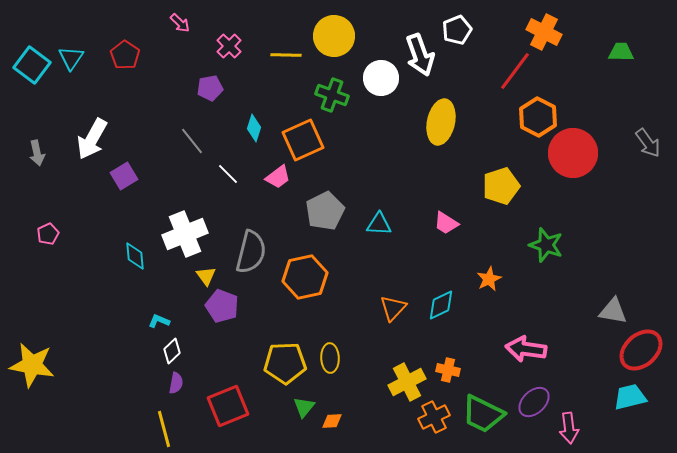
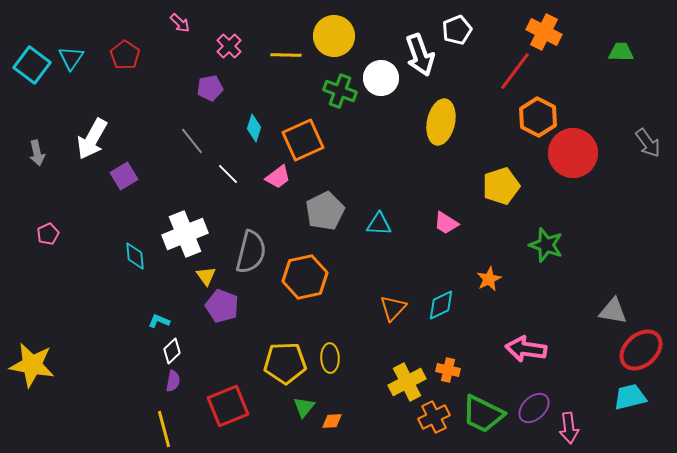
green cross at (332, 95): moved 8 px right, 4 px up
purple semicircle at (176, 383): moved 3 px left, 2 px up
purple ellipse at (534, 402): moved 6 px down
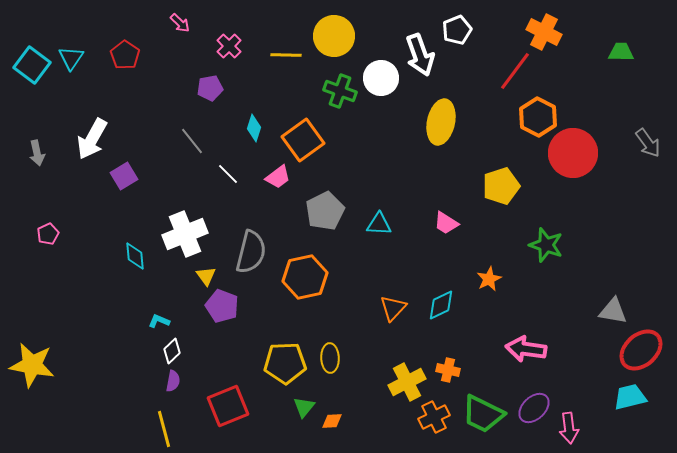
orange square at (303, 140): rotated 12 degrees counterclockwise
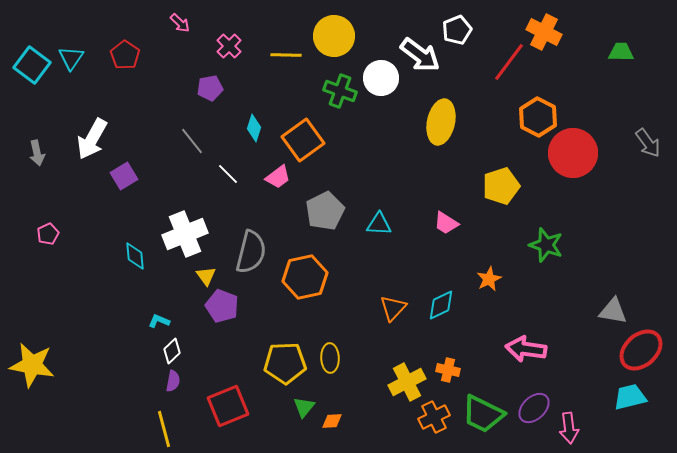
white arrow at (420, 55): rotated 33 degrees counterclockwise
red line at (515, 71): moved 6 px left, 9 px up
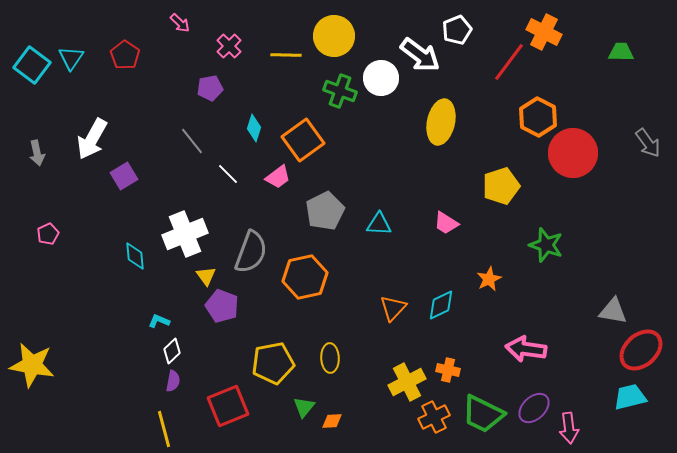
gray semicircle at (251, 252): rotated 6 degrees clockwise
yellow pentagon at (285, 363): moved 12 px left; rotated 9 degrees counterclockwise
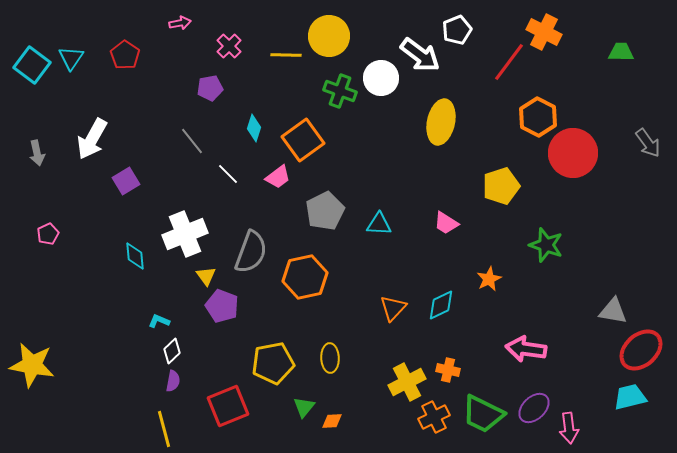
pink arrow at (180, 23): rotated 55 degrees counterclockwise
yellow circle at (334, 36): moved 5 px left
purple square at (124, 176): moved 2 px right, 5 px down
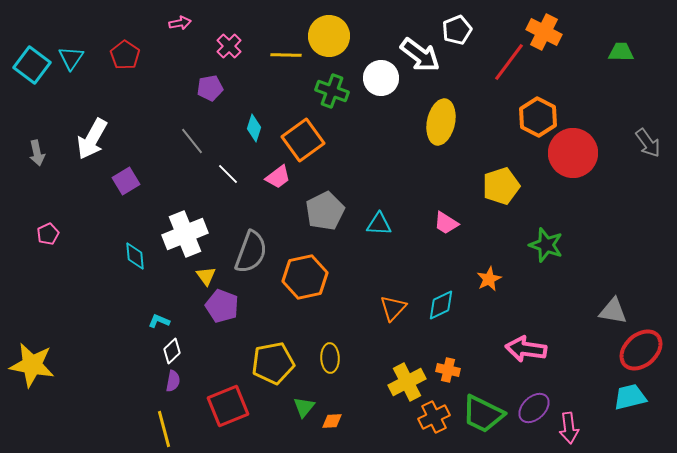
green cross at (340, 91): moved 8 px left
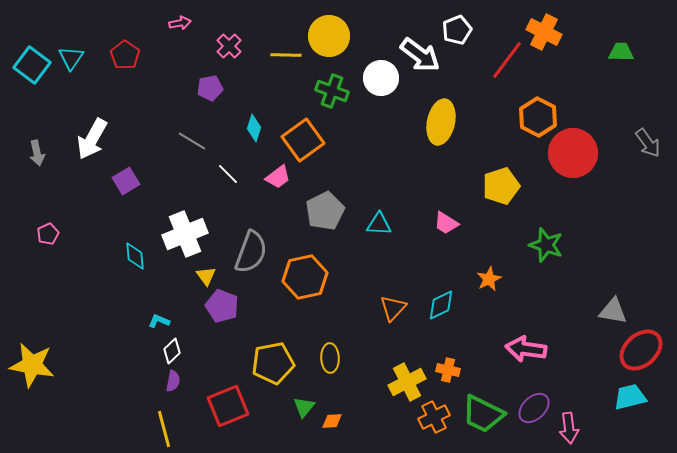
red line at (509, 62): moved 2 px left, 2 px up
gray line at (192, 141): rotated 20 degrees counterclockwise
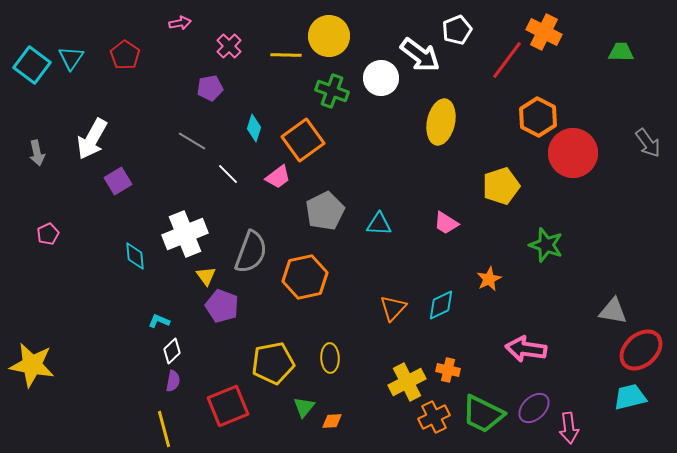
purple square at (126, 181): moved 8 px left
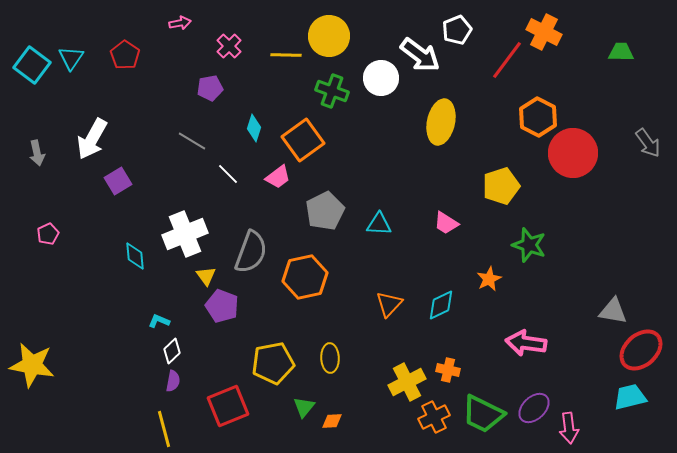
green star at (546, 245): moved 17 px left
orange triangle at (393, 308): moved 4 px left, 4 px up
pink arrow at (526, 349): moved 6 px up
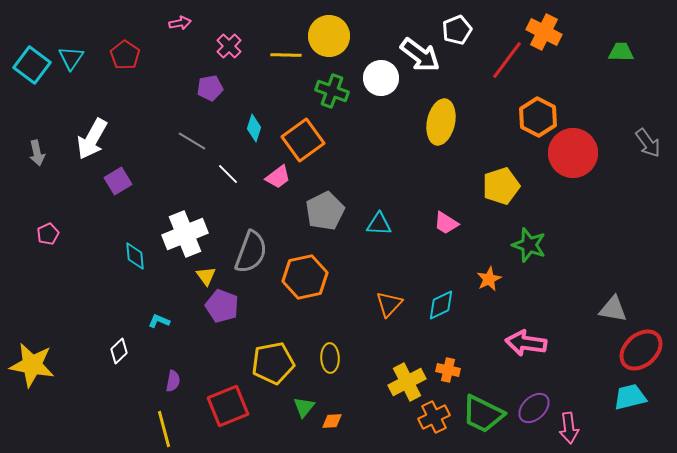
gray triangle at (613, 311): moved 2 px up
white diamond at (172, 351): moved 53 px left
